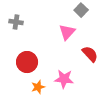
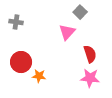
gray square: moved 1 px left, 2 px down
red semicircle: rotated 24 degrees clockwise
red circle: moved 6 px left
pink star: moved 26 px right, 1 px up
orange star: moved 1 px right, 11 px up; rotated 24 degrees clockwise
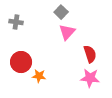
gray square: moved 19 px left
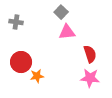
pink triangle: rotated 42 degrees clockwise
orange star: moved 2 px left; rotated 16 degrees counterclockwise
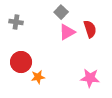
pink triangle: rotated 24 degrees counterclockwise
red semicircle: moved 25 px up
orange star: moved 1 px right, 1 px down
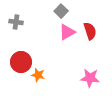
gray square: moved 1 px up
red semicircle: moved 2 px down
orange star: moved 2 px up; rotated 24 degrees clockwise
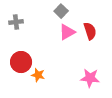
gray cross: rotated 16 degrees counterclockwise
